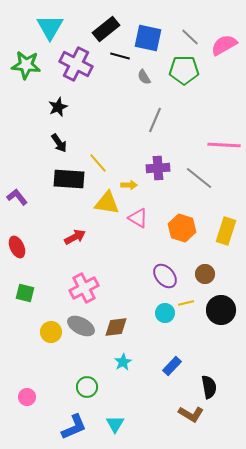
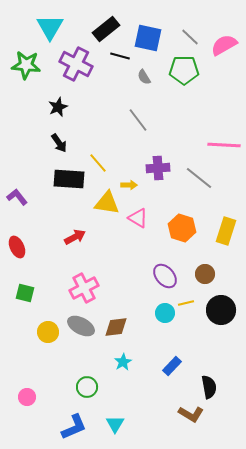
gray line at (155, 120): moved 17 px left; rotated 60 degrees counterclockwise
yellow circle at (51, 332): moved 3 px left
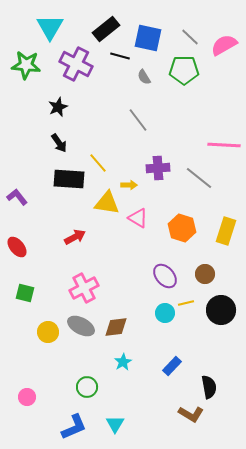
red ellipse at (17, 247): rotated 15 degrees counterclockwise
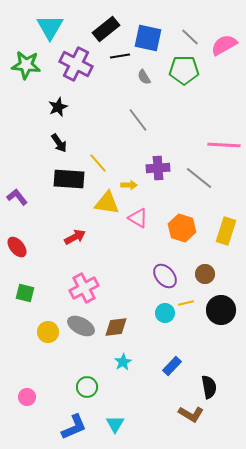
black line at (120, 56): rotated 24 degrees counterclockwise
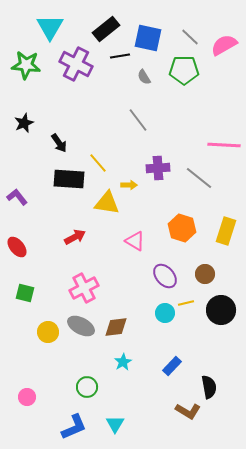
black star at (58, 107): moved 34 px left, 16 px down
pink triangle at (138, 218): moved 3 px left, 23 px down
brown L-shape at (191, 414): moved 3 px left, 3 px up
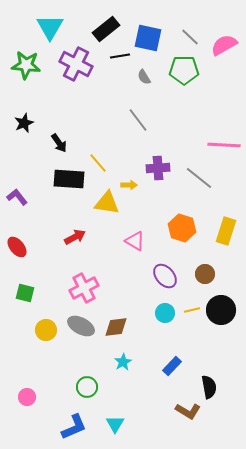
yellow line at (186, 303): moved 6 px right, 7 px down
yellow circle at (48, 332): moved 2 px left, 2 px up
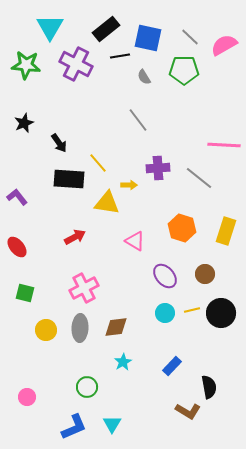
black circle at (221, 310): moved 3 px down
gray ellipse at (81, 326): moved 1 px left, 2 px down; rotated 64 degrees clockwise
cyan triangle at (115, 424): moved 3 px left
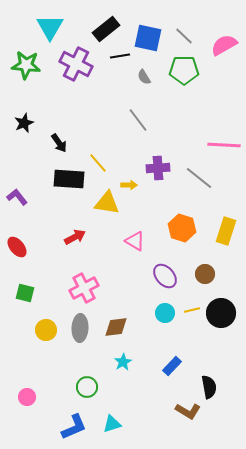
gray line at (190, 37): moved 6 px left, 1 px up
cyan triangle at (112, 424): rotated 42 degrees clockwise
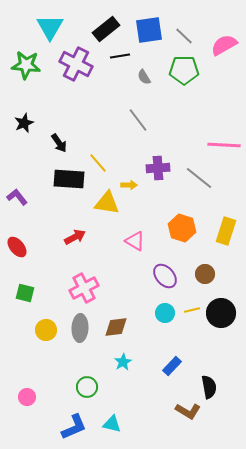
blue square at (148, 38): moved 1 px right, 8 px up; rotated 20 degrees counterclockwise
cyan triangle at (112, 424): rotated 30 degrees clockwise
